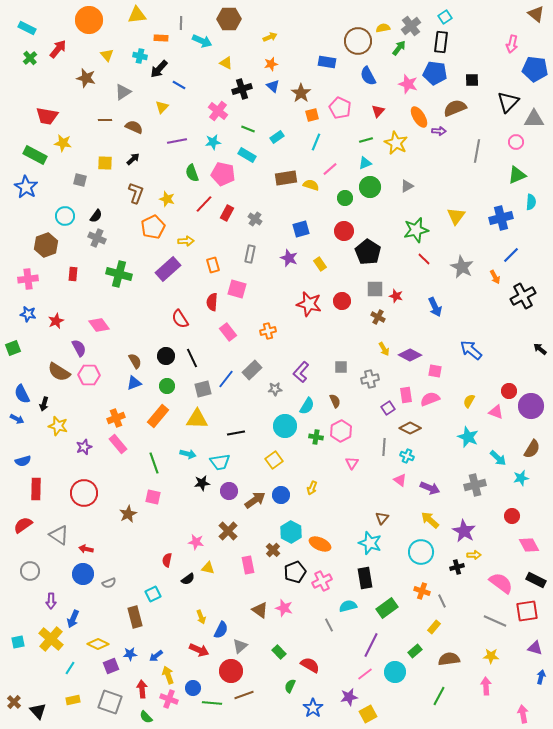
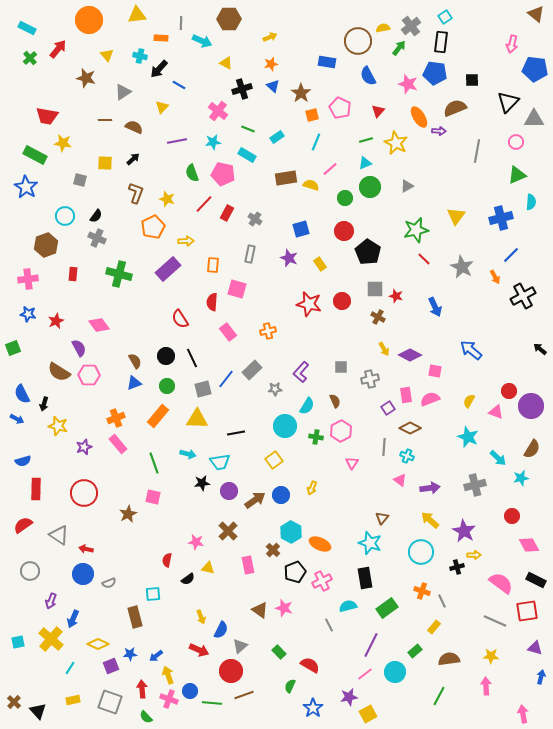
orange rectangle at (213, 265): rotated 21 degrees clockwise
purple arrow at (430, 488): rotated 30 degrees counterclockwise
cyan square at (153, 594): rotated 21 degrees clockwise
purple arrow at (51, 601): rotated 21 degrees clockwise
blue circle at (193, 688): moved 3 px left, 3 px down
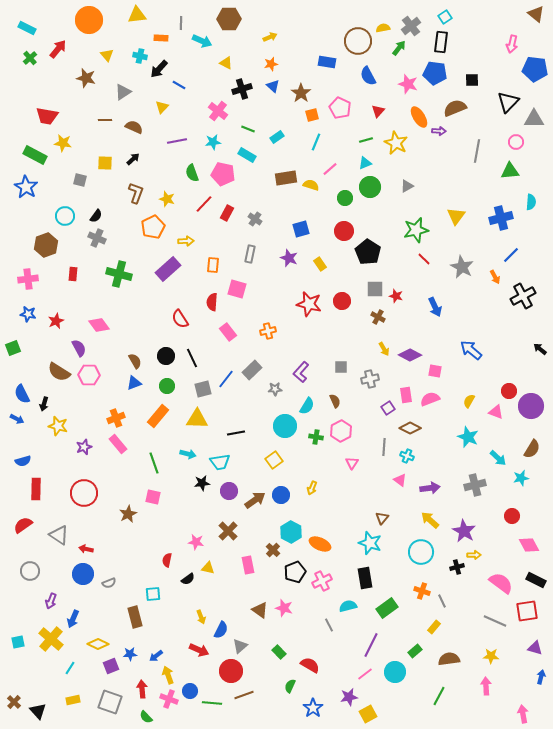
green triangle at (517, 175): moved 7 px left, 4 px up; rotated 18 degrees clockwise
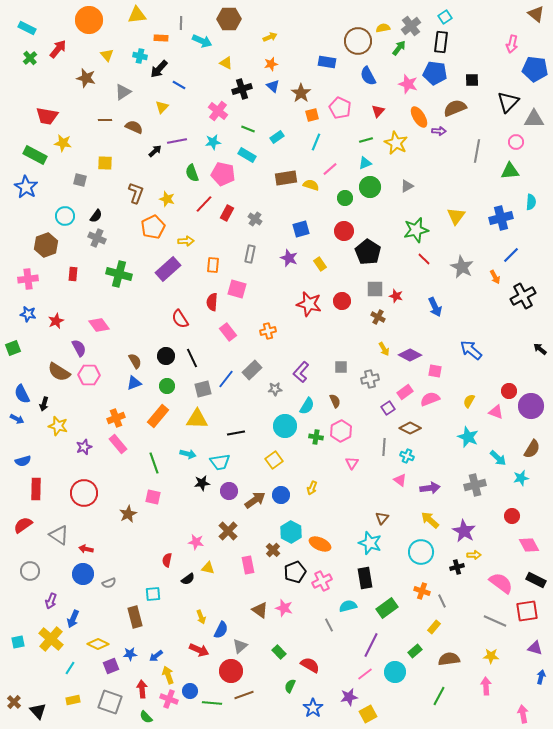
black arrow at (133, 159): moved 22 px right, 8 px up
pink rectangle at (406, 395): moved 1 px left, 3 px up; rotated 63 degrees clockwise
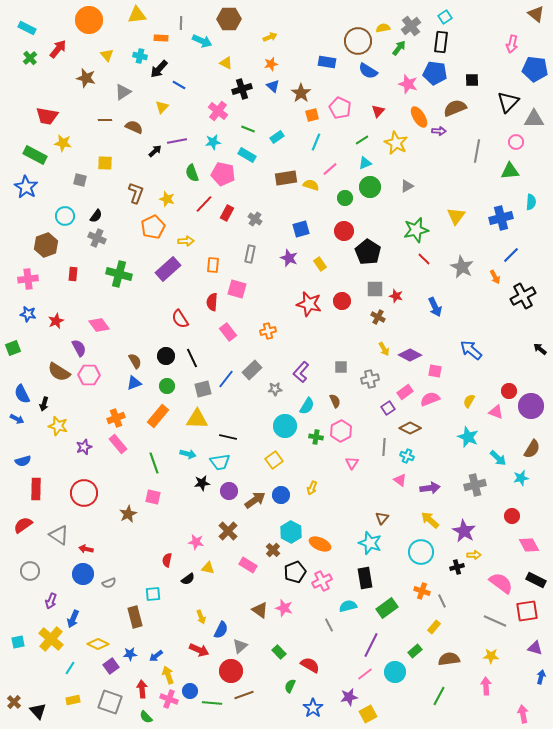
blue semicircle at (368, 76): moved 5 px up; rotated 30 degrees counterclockwise
green line at (366, 140): moved 4 px left; rotated 16 degrees counterclockwise
black line at (236, 433): moved 8 px left, 4 px down; rotated 24 degrees clockwise
pink rectangle at (248, 565): rotated 48 degrees counterclockwise
purple square at (111, 666): rotated 14 degrees counterclockwise
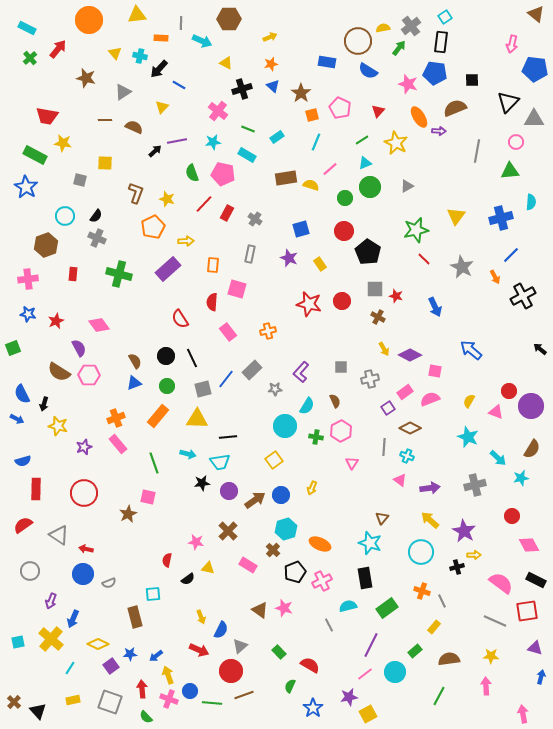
yellow triangle at (107, 55): moved 8 px right, 2 px up
black line at (228, 437): rotated 18 degrees counterclockwise
pink square at (153, 497): moved 5 px left
cyan hexagon at (291, 532): moved 5 px left, 3 px up; rotated 15 degrees clockwise
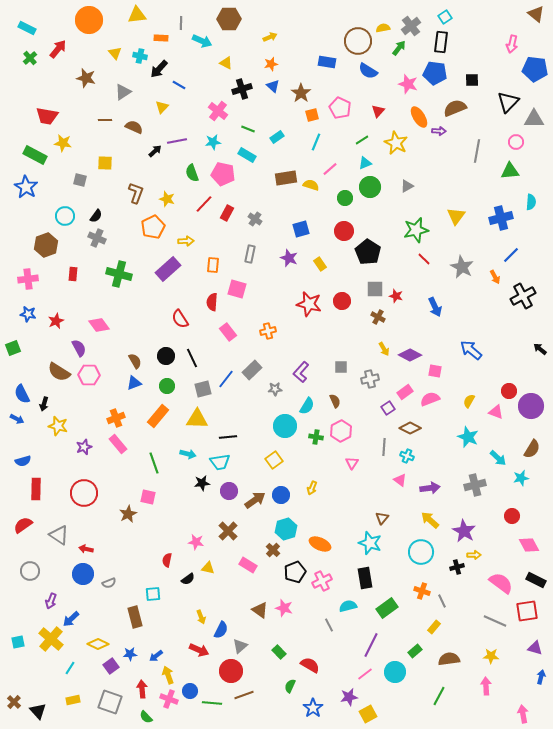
blue arrow at (73, 619): moved 2 px left; rotated 24 degrees clockwise
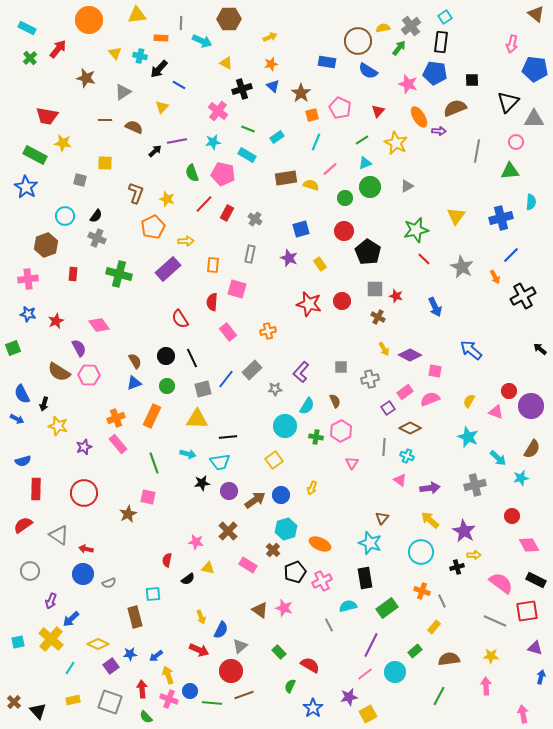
orange rectangle at (158, 416): moved 6 px left; rotated 15 degrees counterclockwise
